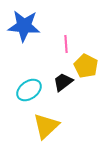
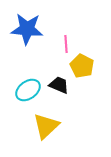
blue star: moved 3 px right, 3 px down
yellow pentagon: moved 4 px left
black trapezoid: moved 4 px left, 3 px down; rotated 60 degrees clockwise
cyan ellipse: moved 1 px left
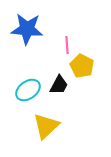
pink line: moved 1 px right, 1 px down
black trapezoid: rotated 95 degrees clockwise
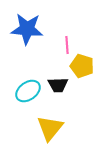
yellow pentagon: rotated 10 degrees counterclockwise
black trapezoid: moved 1 px left; rotated 60 degrees clockwise
cyan ellipse: moved 1 px down
yellow triangle: moved 4 px right, 2 px down; rotated 8 degrees counterclockwise
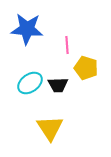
yellow pentagon: moved 4 px right, 2 px down
cyan ellipse: moved 2 px right, 8 px up
yellow triangle: rotated 12 degrees counterclockwise
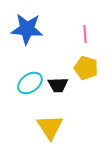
pink line: moved 18 px right, 11 px up
yellow triangle: moved 1 px up
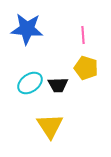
pink line: moved 2 px left, 1 px down
yellow triangle: moved 1 px up
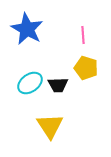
blue star: rotated 24 degrees clockwise
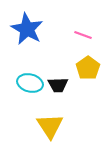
pink line: rotated 66 degrees counterclockwise
yellow pentagon: moved 2 px right; rotated 20 degrees clockwise
cyan ellipse: rotated 50 degrees clockwise
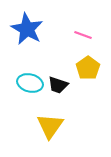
black trapezoid: rotated 20 degrees clockwise
yellow triangle: rotated 8 degrees clockwise
